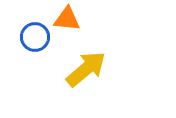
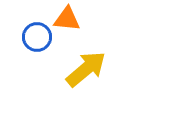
blue circle: moved 2 px right
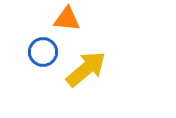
blue circle: moved 6 px right, 15 px down
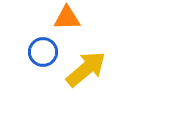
orange triangle: moved 1 px up; rotated 8 degrees counterclockwise
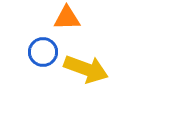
yellow arrow: rotated 60 degrees clockwise
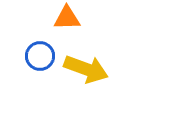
blue circle: moved 3 px left, 4 px down
